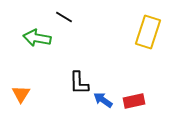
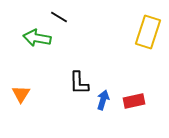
black line: moved 5 px left
blue arrow: rotated 72 degrees clockwise
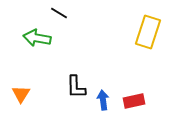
black line: moved 4 px up
black L-shape: moved 3 px left, 4 px down
blue arrow: rotated 24 degrees counterclockwise
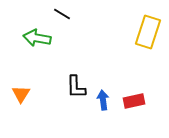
black line: moved 3 px right, 1 px down
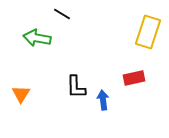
red rectangle: moved 23 px up
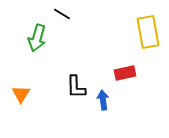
yellow rectangle: rotated 28 degrees counterclockwise
green arrow: rotated 84 degrees counterclockwise
red rectangle: moved 9 px left, 5 px up
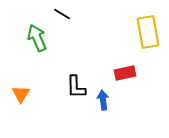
green arrow: rotated 140 degrees clockwise
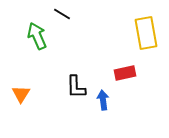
yellow rectangle: moved 2 px left, 1 px down
green arrow: moved 2 px up
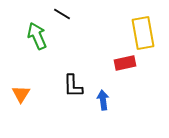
yellow rectangle: moved 3 px left
red rectangle: moved 10 px up
black L-shape: moved 3 px left, 1 px up
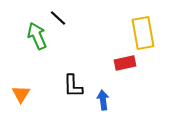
black line: moved 4 px left, 4 px down; rotated 12 degrees clockwise
